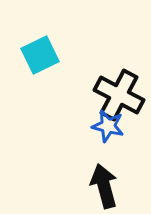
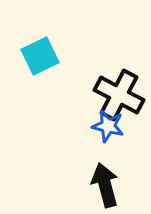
cyan square: moved 1 px down
black arrow: moved 1 px right, 1 px up
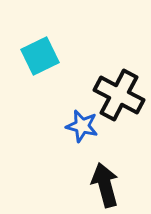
blue star: moved 26 px left
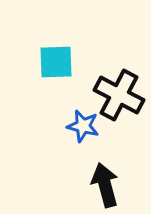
cyan square: moved 16 px right, 6 px down; rotated 24 degrees clockwise
blue star: moved 1 px right
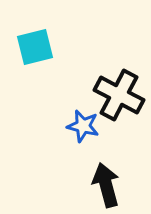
cyan square: moved 21 px left, 15 px up; rotated 12 degrees counterclockwise
black arrow: moved 1 px right
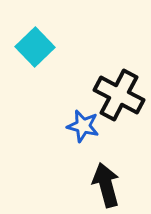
cyan square: rotated 30 degrees counterclockwise
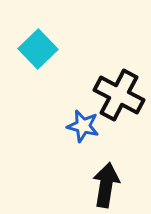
cyan square: moved 3 px right, 2 px down
black arrow: rotated 24 degrees clockwise
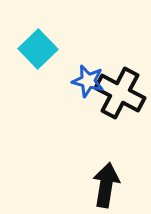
black cross: moved 1 px right, 2 px up
blue star: moved 5 px right, 45 px up
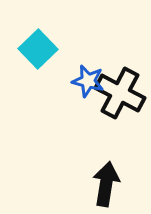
black arrow: moved 1 px up
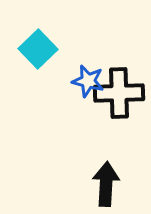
black cross: moved 1 px left; rotated 30 degrees counterclockwise
black arrow: rotated 6 degrees counterclockwise
